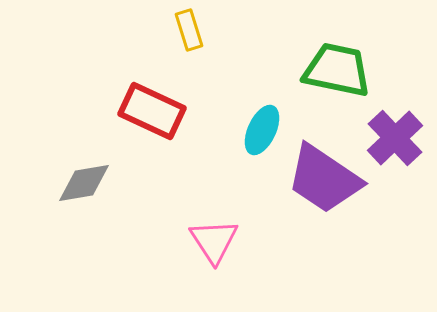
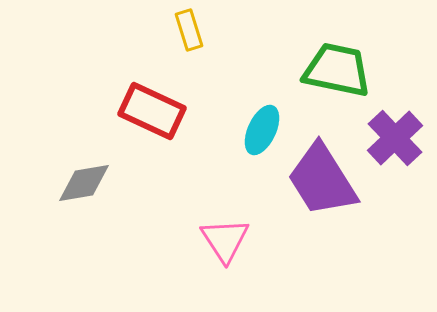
purple trapezoid: moved 2 px left, 1 px down; rotated 24 degrees clockwise
pink triangle: moved 11 px right, 1 px up
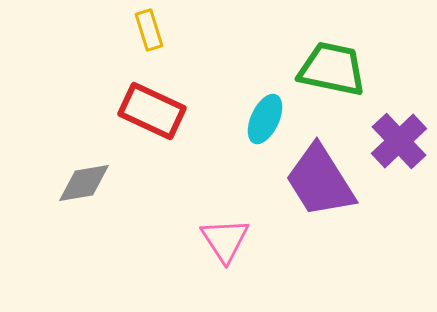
yellow rectangle: moved 40 px left
green trapezoid: moved 5 px left, 1 px up
cyan ellipse: moved 3 px right, 11 px up
purple cross: moved 4 px right, 3 px down
purple trapezoid: moved 2 px left, 1 px down
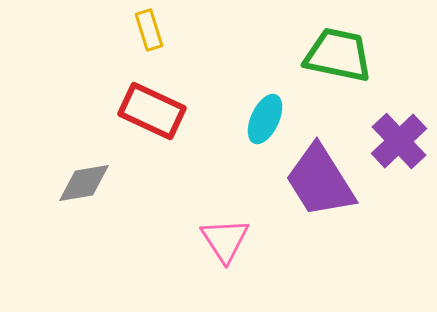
green trapezoid: moved 6 px right, 14 px up
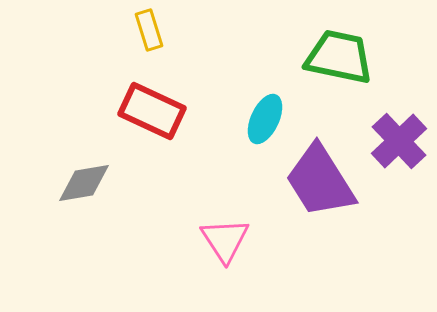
green trapezoid: moved 1 px right, 2 px down
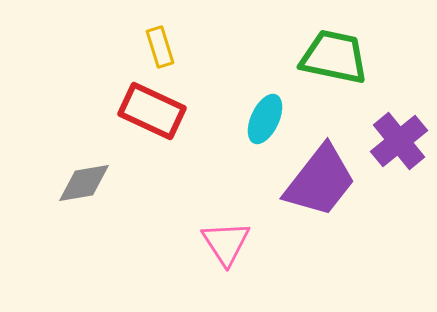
yellow rectangle: moved 11 px right, 17 px down
green trapezoid: moved 5 px left
purple cross: rotated 4 degrees clockwise
purple trapezoid: rotated 110 degrees counterclockwise
pink triangle: moved 1 px right, 3 px down
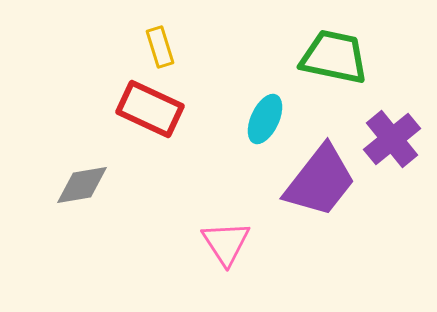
red rectangle: moved 2 px left, 2 px up
purple cross: moved 7 px left, 2 px up
gray diamond: moved 2 px left, 2 px down
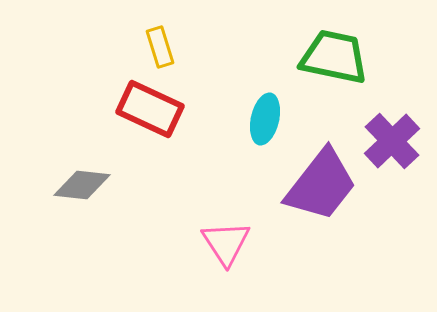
cyan ellipse: rotated 12 degrees counterclockwise
purple cross: moved 2 px down; rotated 4 degrees counterclockwise
purple trapezoid: moved 1 px right, 4 px down
gray diamond: rotated 16 degrees clockwise
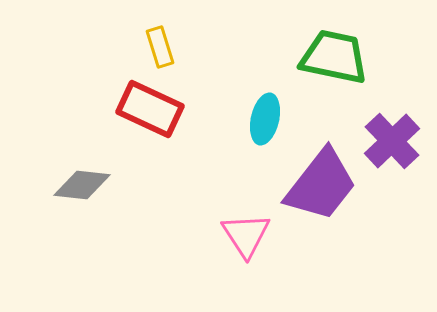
pink triangle: moved 20 px right, 8 px up
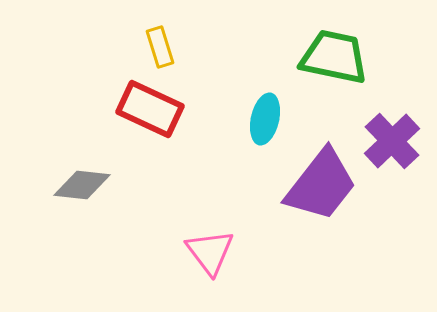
pink triangle: moved 36 px left, 17 px down; rotated 4 degrees counterclockwise
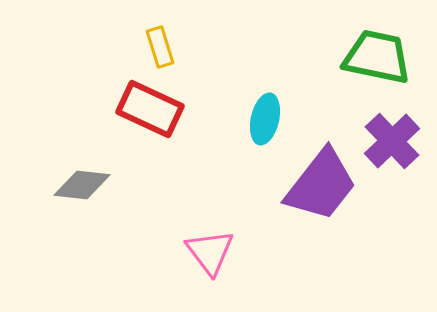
green trapezoid: moved 43 px right
